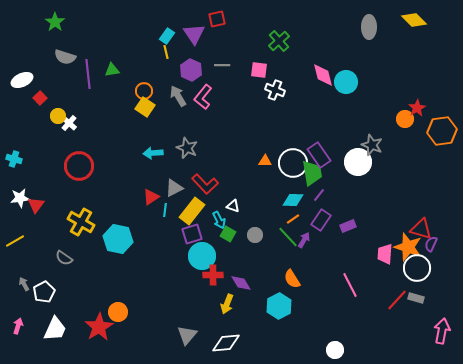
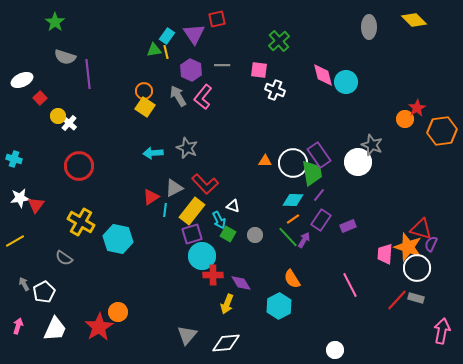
green triangle at (112, 70): moved 42 px right, 20 px up
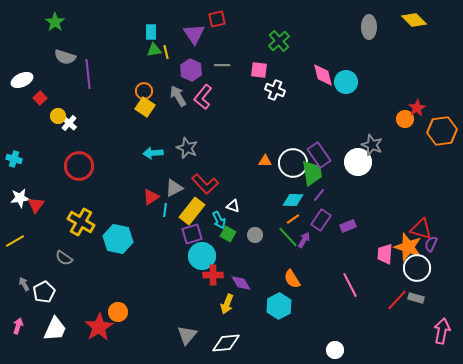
cyan rectangle at (167, 36): moved 16 px left, 4 px up; rotated 35 degrees counterclockwise
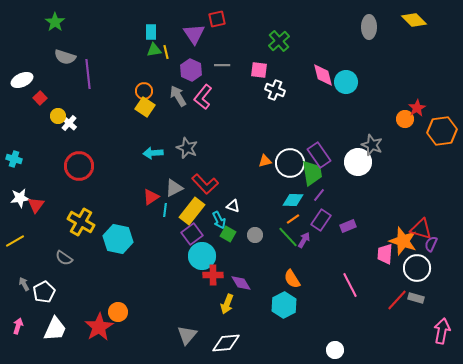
orange triangle at (265, 161): rotated 16 degrees counterclockwise
white circle at (293, 163): moved 3 px left
purple square at (192, 234): rotated 20 degrees counterclockwise
orange star at (408, 247): moved 5 px left, 6 px up
cyan hexagon at (279, 306): moved 5 px right, 1 px up
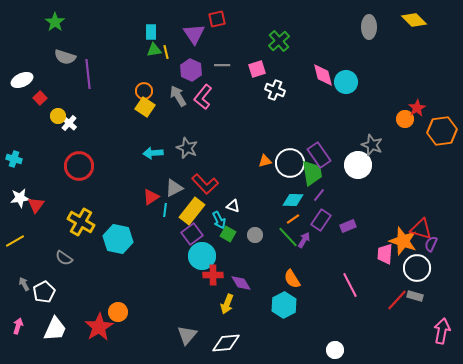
pink square at (259, 70): moved 2 px left, 1 px up; rotated 24 degrees counterclockwise
white circle at (358, 162): moved 3 px down
gray rectangle at (416, 298): moved 1 px left, 2 px up
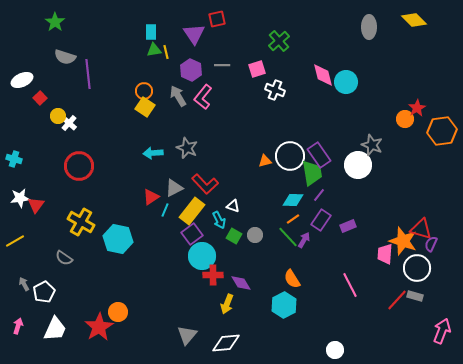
white circle at (290, 163): moved 7 px up
cyan line at (165, 210): rotated 16 degrees clockwise
green square at (228, 234): moved 6 px right, 2 px down
pink arrow at (442, 331): rotated 10 degrees clockwise
